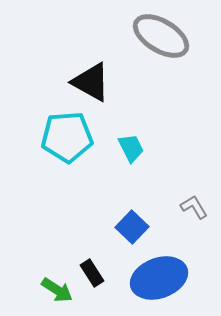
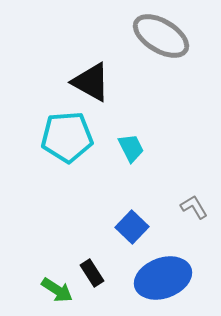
blue ellipse: moved 4 px right
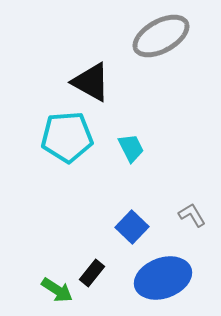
gray ellipse: rotated 60 degrees counterclockwise
gray L-shape: moved 2 px left, 8 px down
black rectangle: rotated 72 degrees clockwise
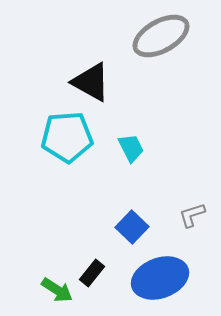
gray L-shape: rotated 76 degrees counterclockwise
blue ellipse: moved 3 px left
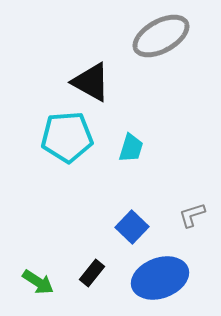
cyan trapezoid: rotated 44 degrees clockwise
green arrow: moved 19 px left, 8 px up
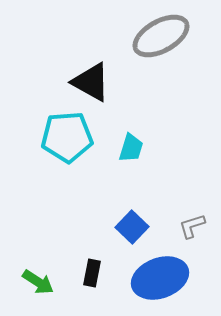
gray L-shape: moved 11 px down
black rectangle: rotated 28 degrees counterclockwise
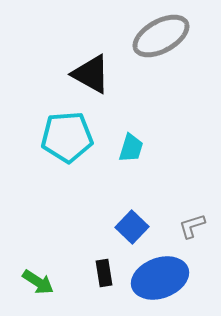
black triangle: moved 8 px up
black rectangle: moved 12 px right; rotated 20 degrees counterclockwise
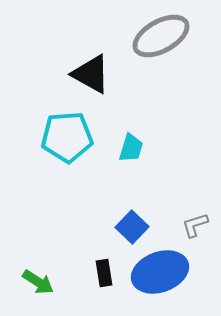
gray L-shape: moved 3 px right, 1 px up
blue ellipse: moved 6 px up
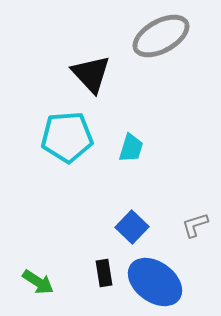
black triangle: rotated 18 degrees clockwise
blue ellipse: moved 5 px left, 10 px down; rotated 56 degrees clockwise
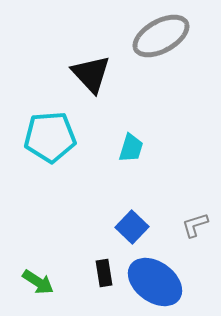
cyan pentagon: moved 17 px left
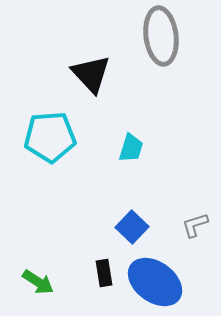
gray ellipse: rotated 68 degrees counterclockwise
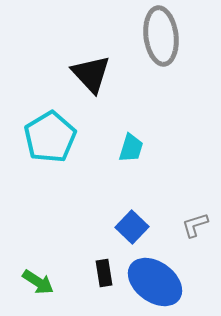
cyan pentagon: rotated 27 degrees counterclockwise
